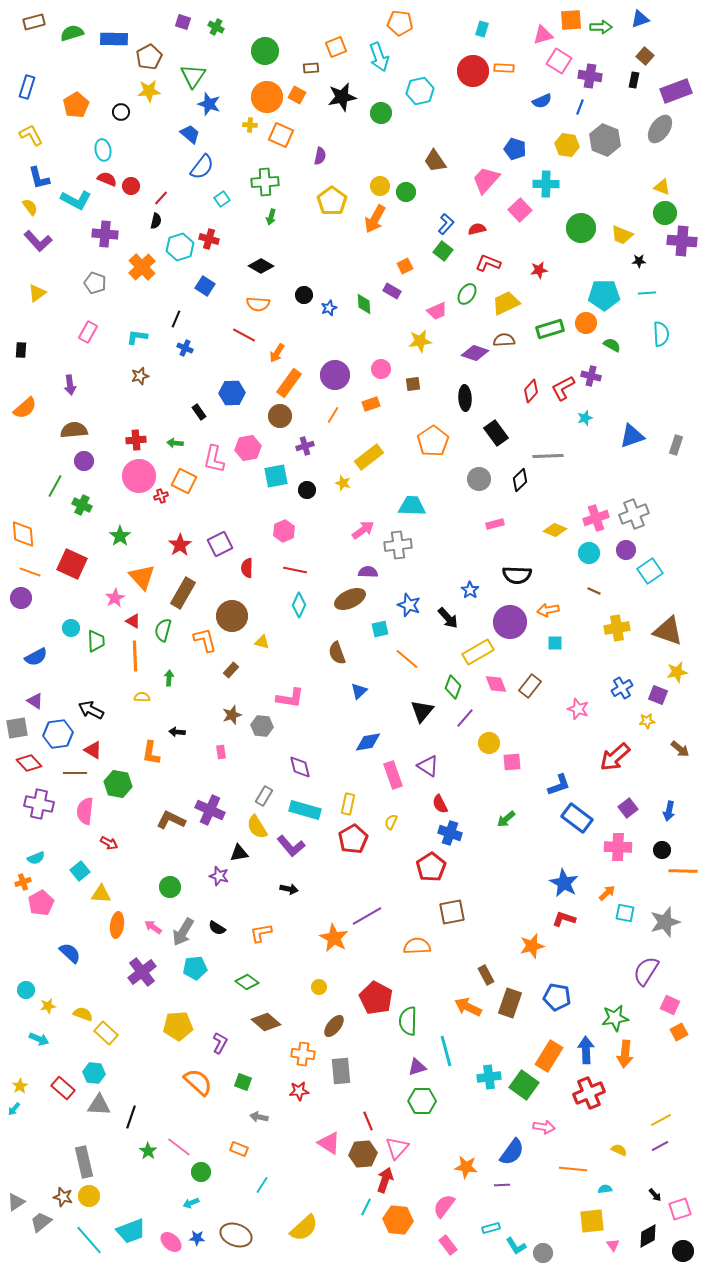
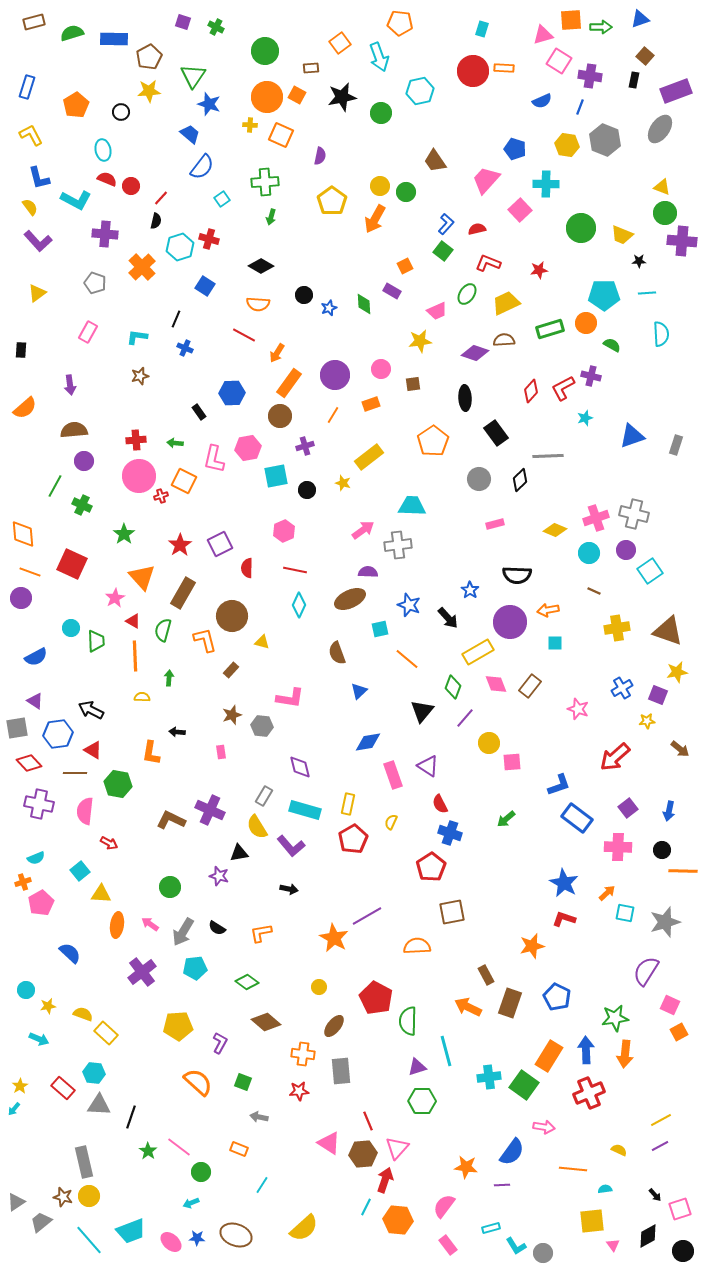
orange square at (336, 47): moved 4 px right, 4 px up; rotated 15 degrees counterclockwise
gray cross at (634, 514): rotated 36 degrees clockwise
green star at (120, 536): moved 4 px right, 2 px up
pink arrow at (153, 927): moved 3 px left, 3 px up
blue pentagon at (557, 997): rotated 16 degrees clockwise
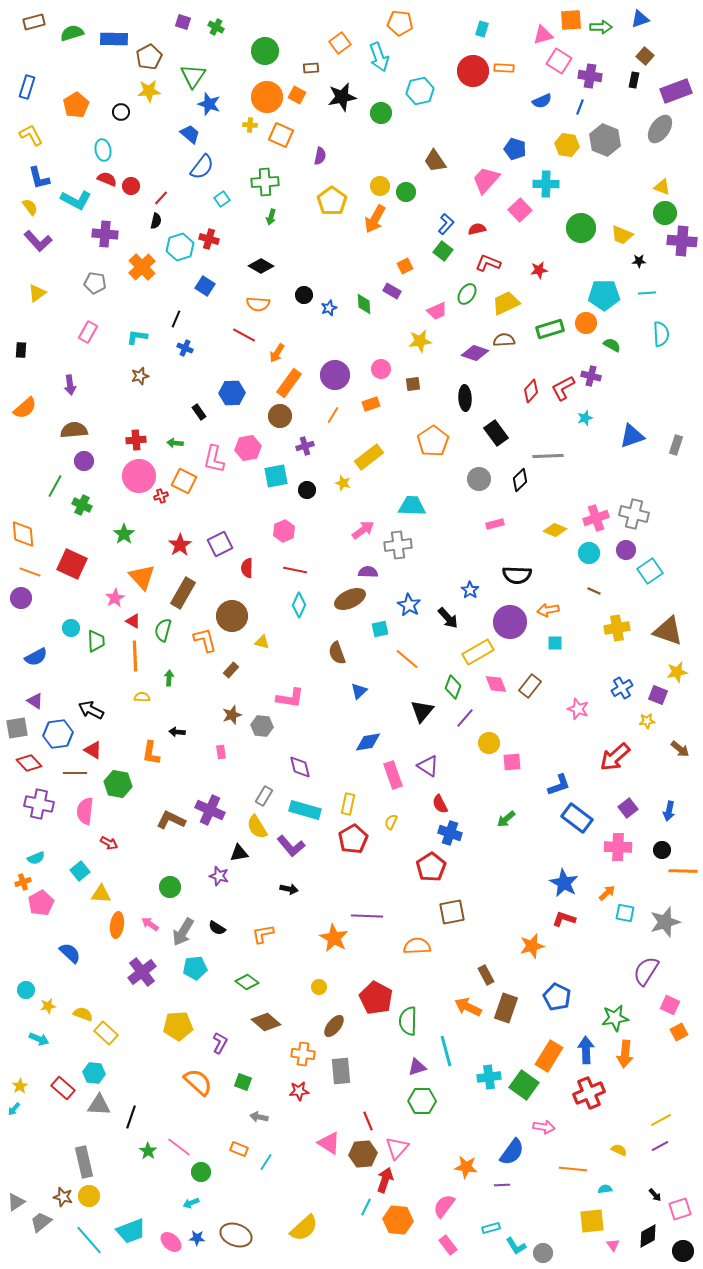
gray pentagon at (95, 283): rotated 10 degrees counterclockwise
blue star at (409, 605): rotated 10 degrees clockwise
purple line at (367, 916): rotated 32 degrees clockwise
orange L-shape at (261, 933): moved 2 px right, 1 px down
brown rectangle at (510, 1003): moved 4 px left, 5 px down
cyan line at (262, 1185): moved 4 px right, 23 px up
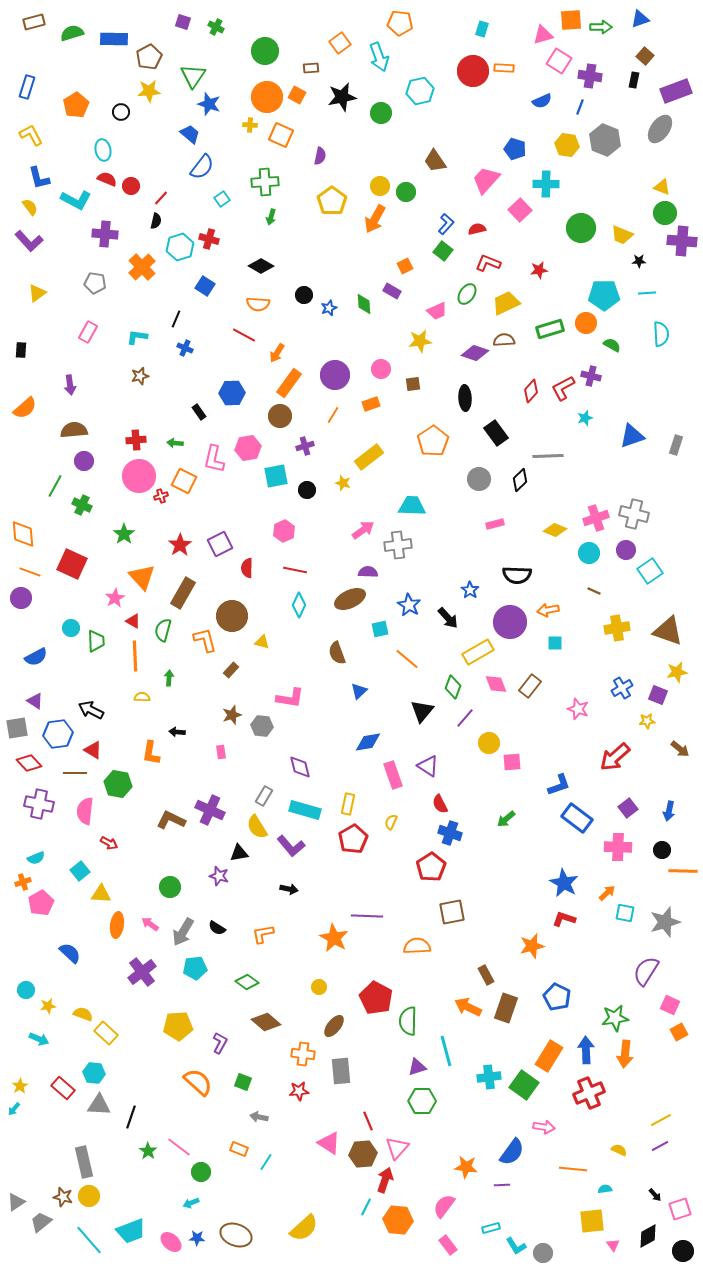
purple L-shape at (38, 241): moved 9 px left
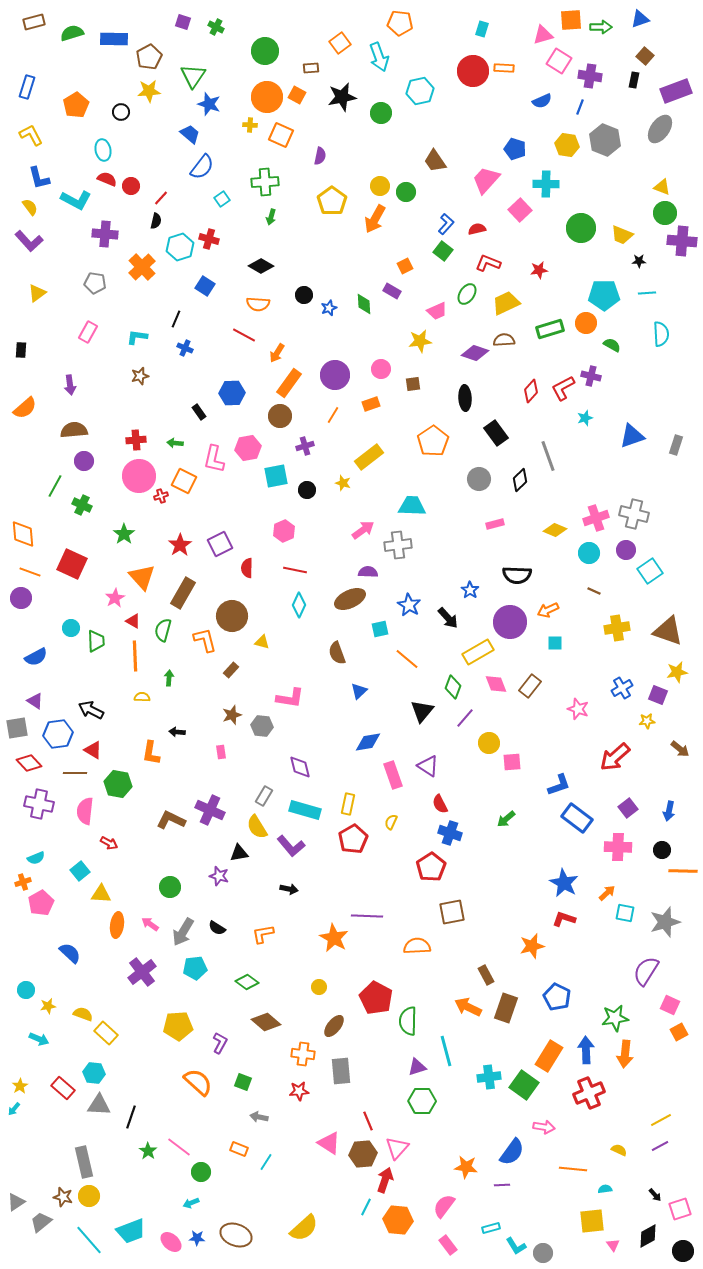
gray line at (548, 456): rotated 72 degrees clockwise
orange arrow at (548, 610): rotated 15 degrees counterclockwise
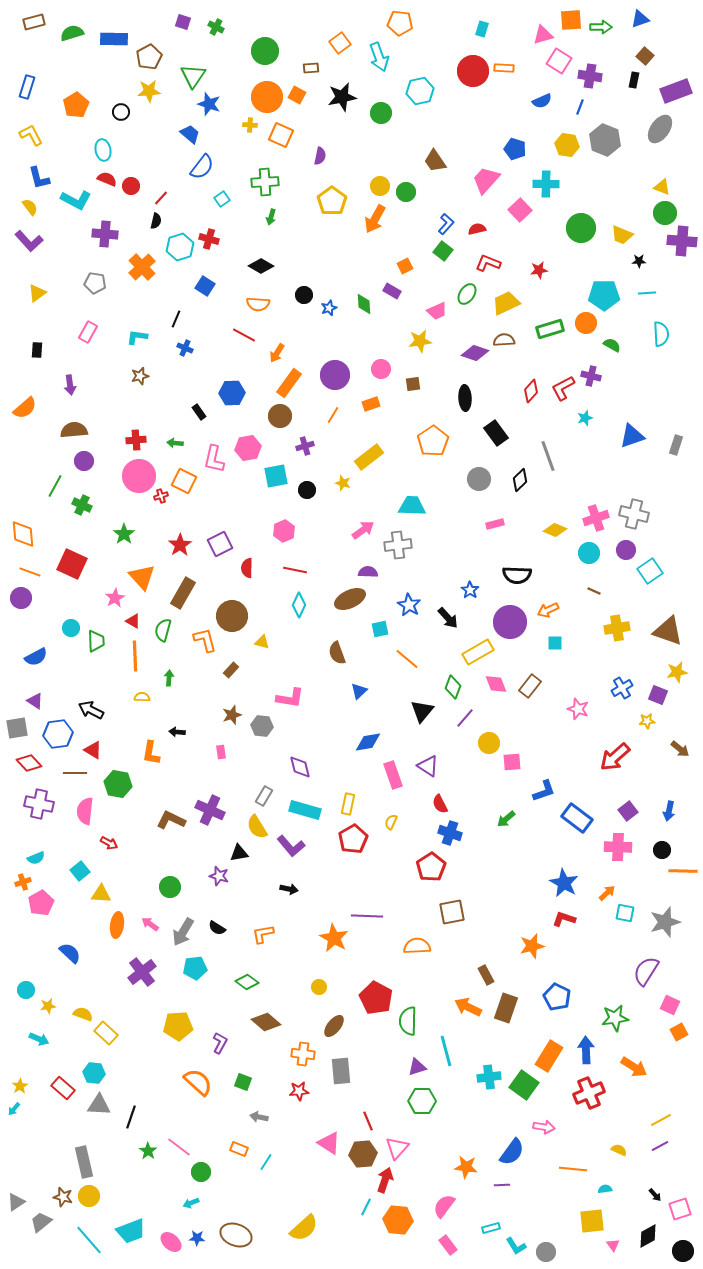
black rectangle at (21, 350): moved 16 px right
blue L-shape at (559, 785): moved 15 px left, 6 px down
purple square at (628, 808): moved 3 px down
orange arrow at (625, 1054): moved 9 px right, 13 px down; rotated 64 degrees counterclockwise
gray circle at (543, 1253): moved 3 px right, 1 px up
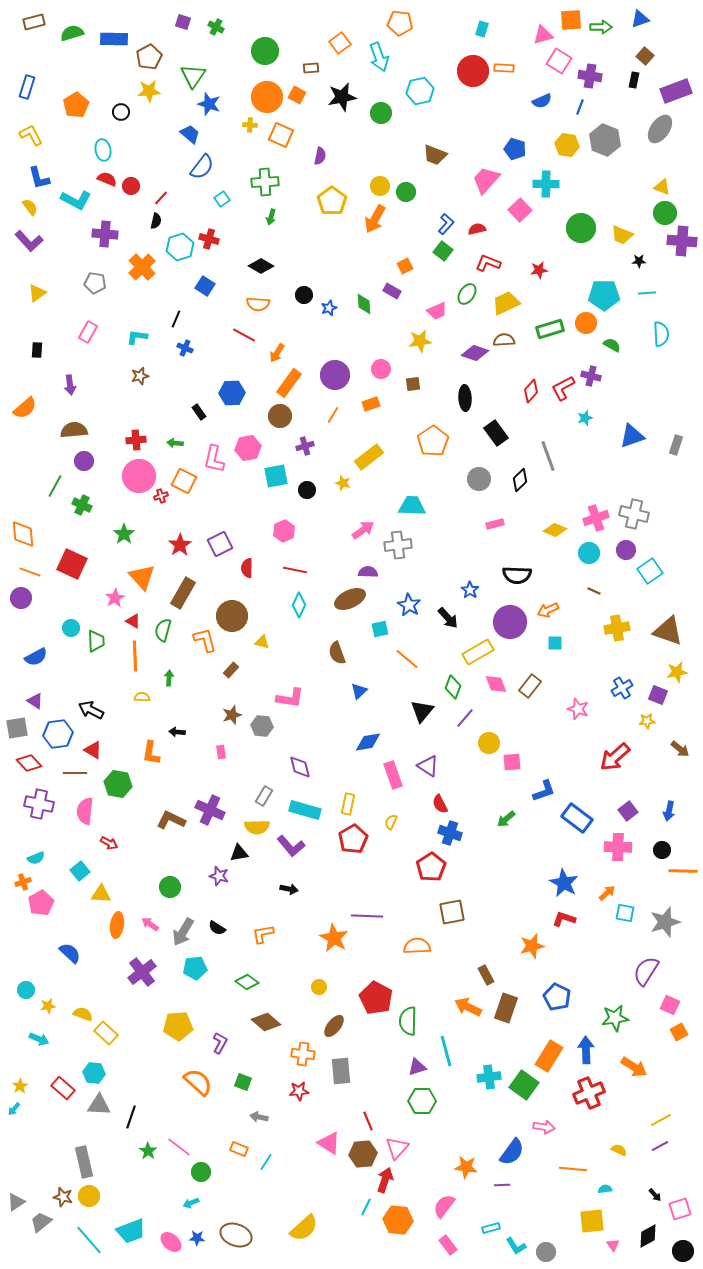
brown trapezoid at (435, 161): moved 6 px up; rotated 35 degrees counterclockwise
yellow semicircle at (257, 827): rotated 60 degrees counterclockwise
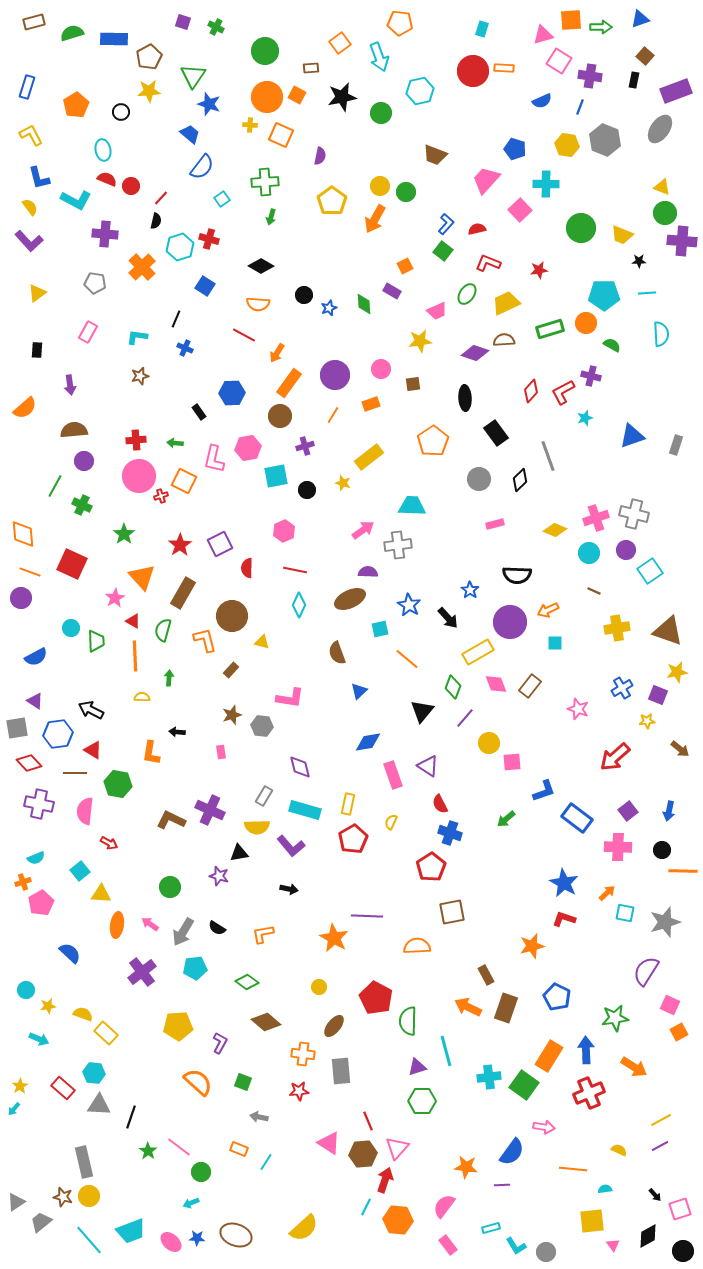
red L-shape at (563, 388): moved 4 px down
